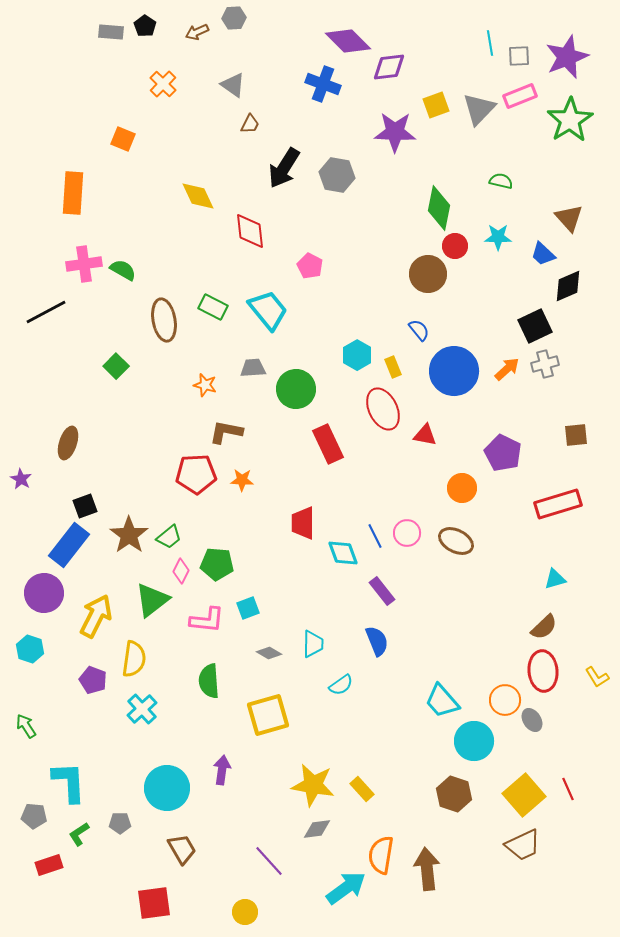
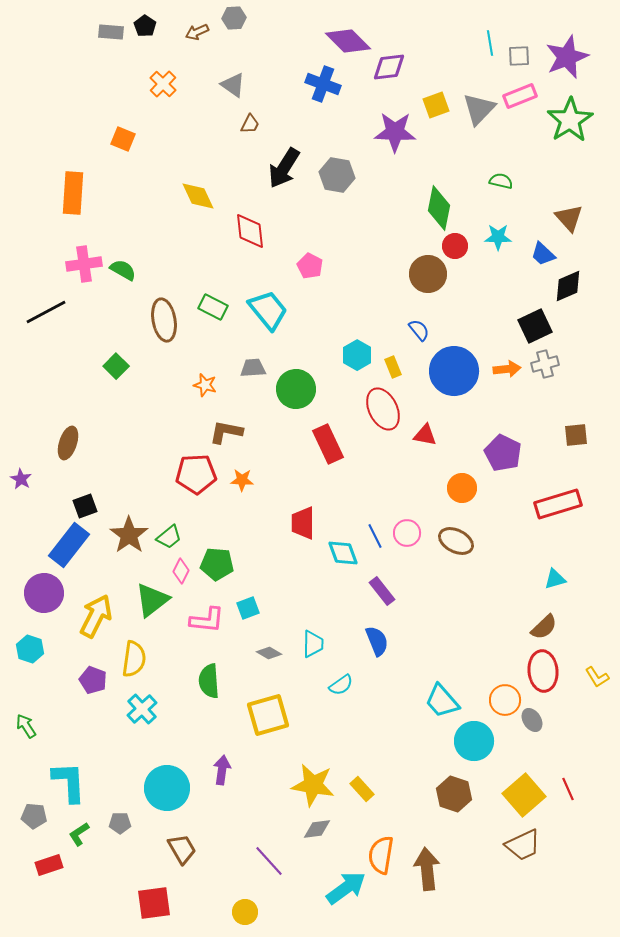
orange arrow at (507, 369): rotated 36 degrees clockwise
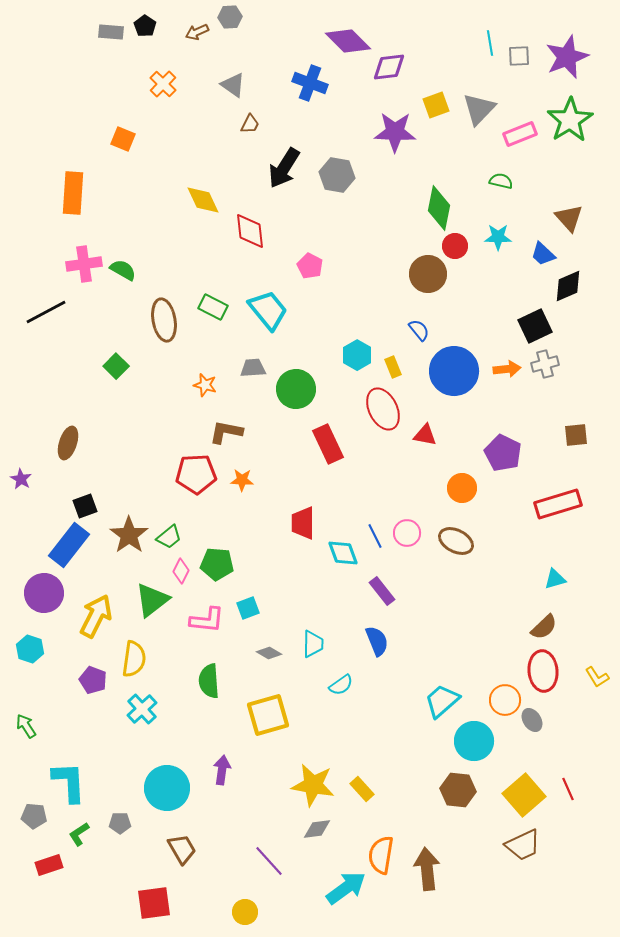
gray hexagon at (234, 18): moved 4 px left, 1 px up
blue cross at (323, 84): moved 13 px left, 1 px up
pink rectangle at (520, 96): moved 38 px down
yellow diamond at (198, 196): moved 5 px right, 4 px down
cyan trapezoid at (442, 701): rotated 90 degrees clockwise
brown hexagon at (454, 794): moved 4 px right, 4 px up; rotated 12 degrees counterclockwise
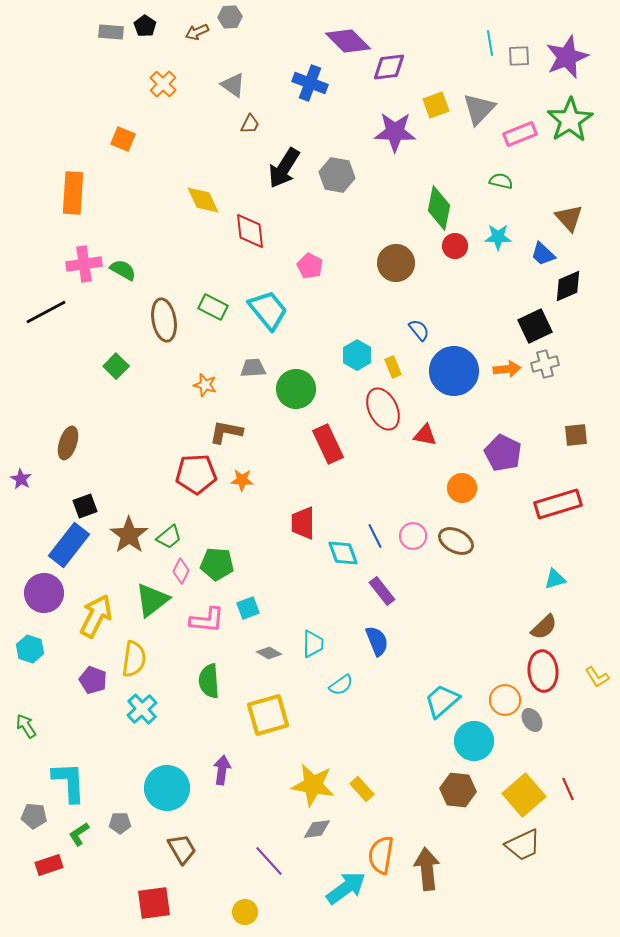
brown circle at (428, 274): moved 32 px left, 11 px up
pink circle at (407, 533): moved 6 px right, 3 px down
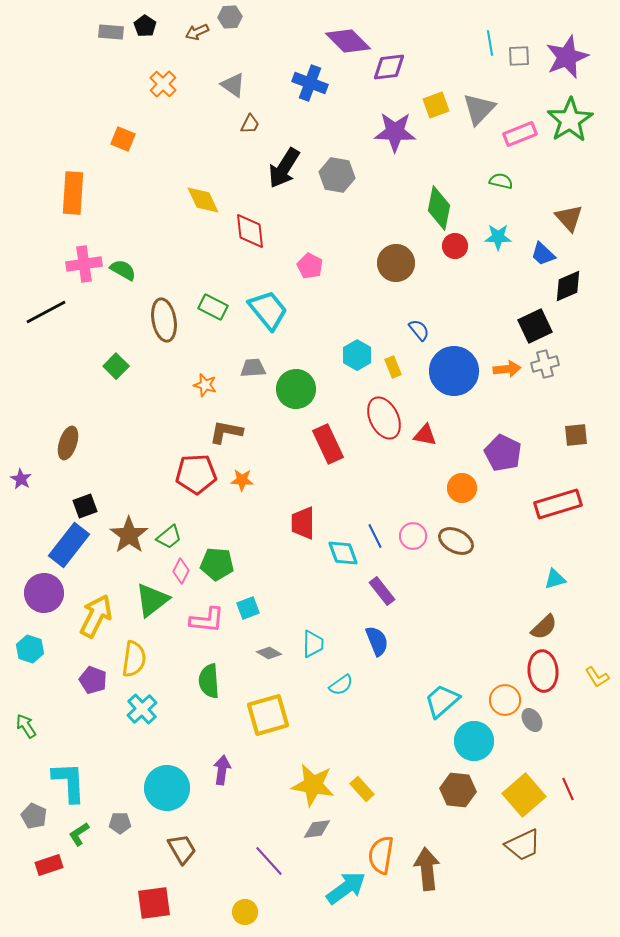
red ellipse at (383, 409): moved 1 px right, 9 px down
gray pentagon at (34, 816): rotated 20 degrees clockwise
